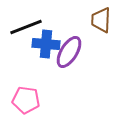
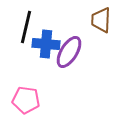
black line: rotated 56 degrees counterclockwise
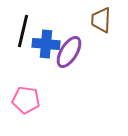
black line: moved 3 px left, 4 px down
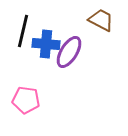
brown trapezoid: rotated 116 degrees clockwise
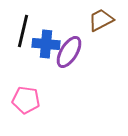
brown trapezoid: rotated 56 degrees counterclockwise
